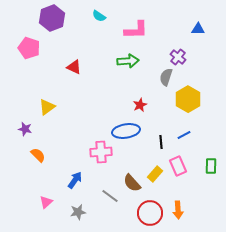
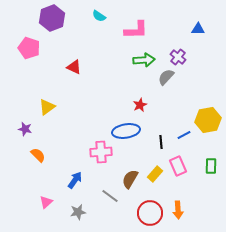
green arrow: moved 16 px right, 1 px up
gray semicircle: rotated 24 degrees clockwise
yellow hexagon: moved 20 px right, 21 px down; rotated 20 degrees clockwise
brown semicircle: moved 2 px left, 4 px up; rotated 72 degrees clockwise
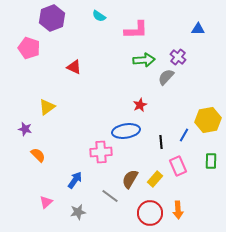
blue line: rotated 32 degrees counterclockwise
green rectangle: moved 5 px up
yellow rectangle: moved 5 px down
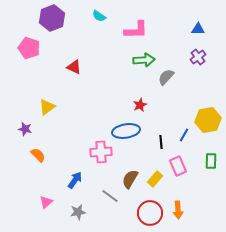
purple cross: moved 20 px right; rotated 14 degrees clockwise
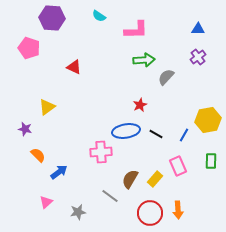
purple hexagon: rotated 25 degrees clockwise
black line: moved 5 px left, 8 px up; rotated 56 degrees counterclockwise
blue arrow: moved 16 px left, 8 px up; rotated 18 degrees clockwise
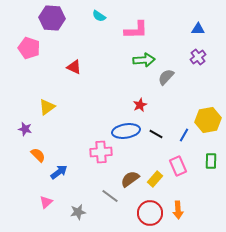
brown semicircle: rotated 24 degrees clockwise
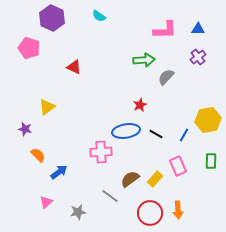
purple hexagon: rotated 20 degrees clockwise
pink L-shape: moved 29 px right
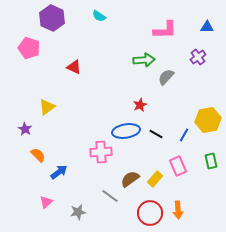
blue triangle: moved 9 px right, 2 px up
purple star: rotated 16 degrees clockwise
green rectangle: rotated 14 degrees counterclockwise
